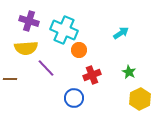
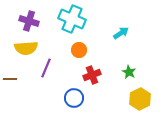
cyan cross: moved 8 px right, 11 px up
purple line: rotated 66 degrees clockwise
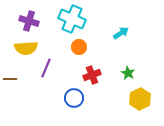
orange circle: moved 3 px up
green star: moved 1 px left, 1 px down
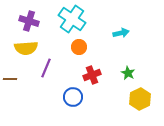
cyan cross: rotated 12 degrees clockwise
cyan arrow: rotated 21 degrees clockwise
blue circle: moved 1 px left, 1 px up
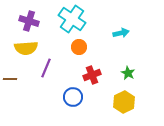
yellow hexagon: moved 16 px left, 3 px down
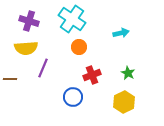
purple line: moved 3 px left
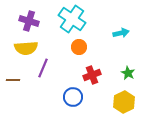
brown line: moved 3 px right, 1 px down
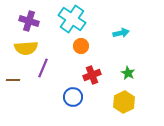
orange circle: moved 2 px right, 1 px up
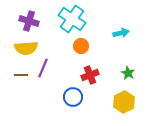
red cross: moved 2 px left
brown line: moved 8 px right, 5 px up
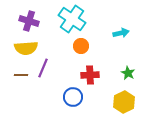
red cross: rotated 18 degrees clockwise
